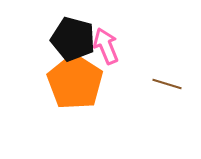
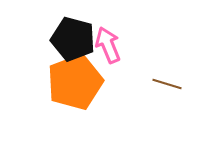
pink arrow: moved 2 px right, 1 px up
orange pentagon: rotated 18 degrees clockwise
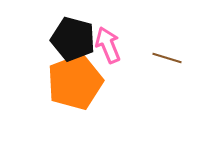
brown line: moved 26 px up
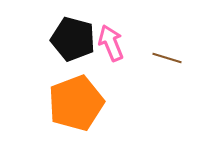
pink arrow: moved 3 px right, 2 px up
orange pentagon: moved 1 px right, 21 px down
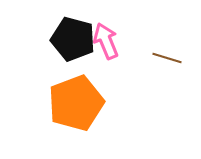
pink arrow: moved 5 px left, 2 px up
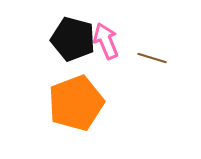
brown line: moved 15 px left
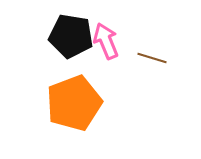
black pentagon: moved 2 px left, 3 px up; rotated 6 degrees counterclockwise
orange pentagon: moved 2 px left
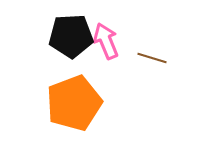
black pentagon: rotated 12 degrees counterclockwise
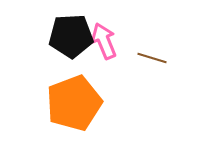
pink arrow: moved 2 px left
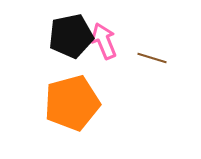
black pentagon: rotated 9 degrees counterclockwise
orange pentagon: moved 2 px left; rotated 6 degrees clockwise
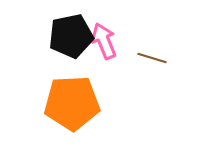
orange pentagon: rotated 12 degrees clockwise
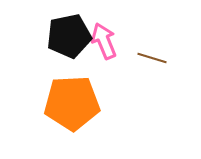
black pentagon: moved 2 px left
